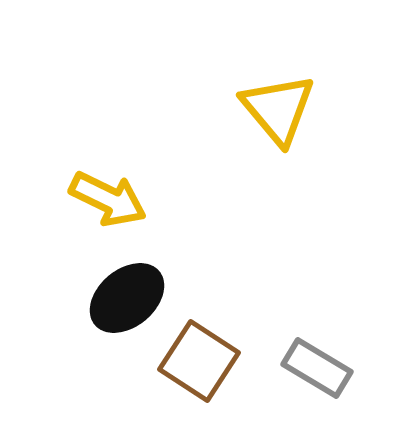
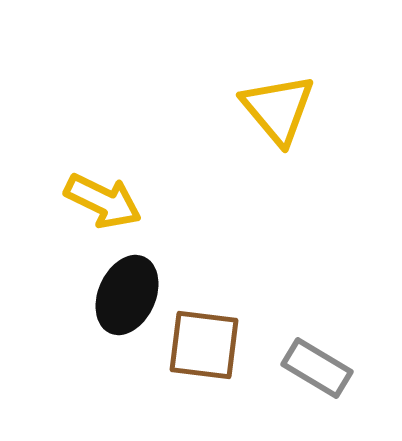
yellow arrow: moved 5 px left, 2 px down
black ellipse: moved 3 px up; rotated 26 degrees counterclockwise
brown square: moved 5 px right, 16 px up; rotated 26 degrees counterclockwise
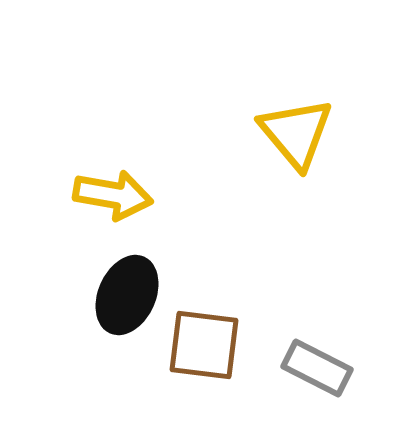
yellow triangle: moved 18 px right, 24 px down
yellow arrow: moved 10 px right, 6 px up; rotated 16 degrees counterclockwise
gray rectangle: rotated 4 degrees counterclockwise
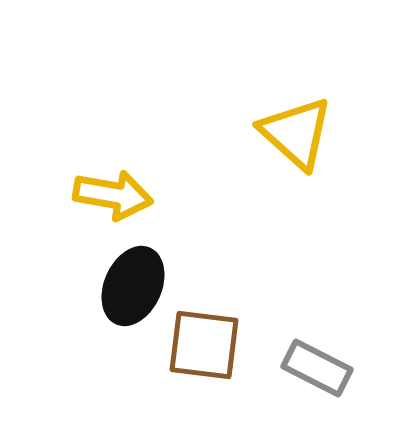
yellow triangle: rotated 8 degrees counterclockwise
black ellipse: moved 6 px right, 9 px up
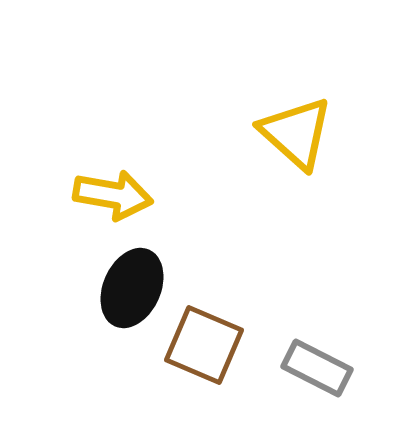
black ellipse: moved 1 px left, 2 px down
brown square: rotated 16 degrees clockwise
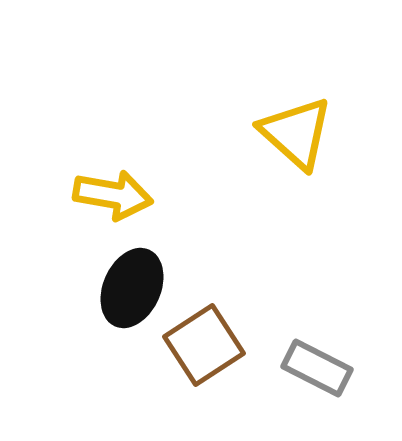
brown square: rotated 34 degrees clockwise
